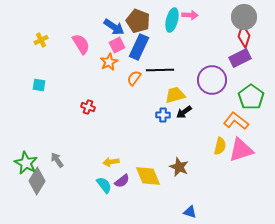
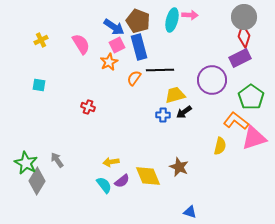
blue rectangle: rotated 40 degrees counterclockwise
pink triangle: moved 13 px right, 12 px up
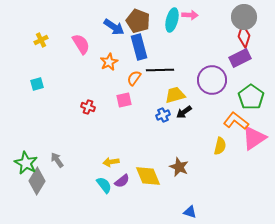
pink square: moved 7 px right, 55 px down; rotated 14 degrees clockwise
cyan square: moved 2 px left, 1 px up; rotated 24 degrees counterclockwise
blue cross: rotated 24 degrees counterclockwise
pink triangle: rotated 16 degrees counterclockwise
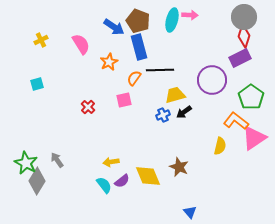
red cross: rotated 24 degrees clockwise
blue triangle: rotated 32 degrees clockwise
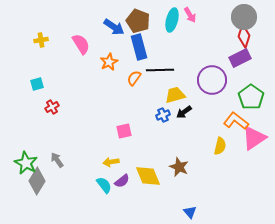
pink arrow: rotated 56 degrees clockwise
yellow cross: rotated 16 degrees clockwise
pink square: moved 31 px down
red cross: moved 36 px left; rotated 16 degrees clockwise
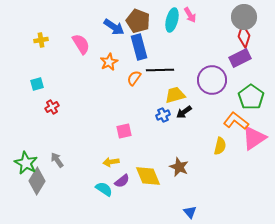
cyan semicircle: moved 4 px down; rotated 18 degrees counterclockwise
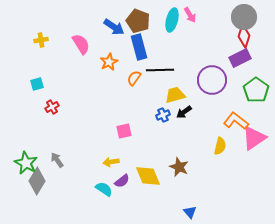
green pentagon: moved 5 px right, 7 px up
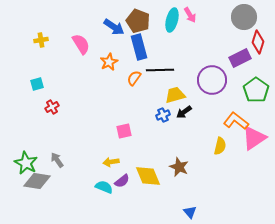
red diamond: moved 14 px right, 6 px down
gray diamond: rotated 68 degrees clockwise
cyan semicircle: moved 2 px up; rotated 12 degrees counterclockwise
